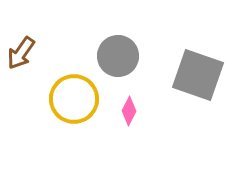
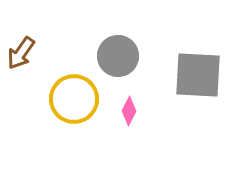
gray square: rotated 16 degrees counterclockwise
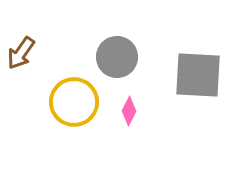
gray circle: moved 1 px left, 1 px down
yellow circle: moved 3 px down
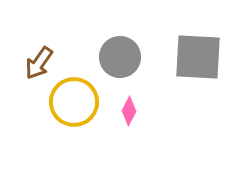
brown arrow: moved 18 px right, 10 px down
gray circle: moved 3 px right
gray square: moved 18 px up
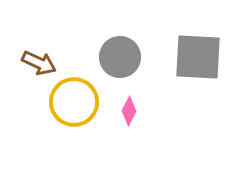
brown arrow: rotated 100 degrees counterclockwise
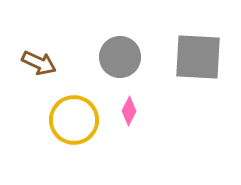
yellow circle: moved 18 px down
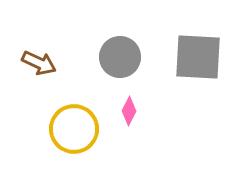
yellow circle: moved 9 px down
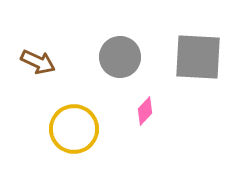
brown arrow: moved 1 px left, 1 px up
pink diamond: moved 16 px right; rotated 16 degrees clockwise
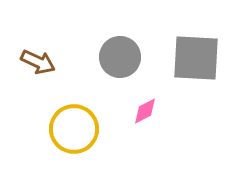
gray square: moved 2 px left, 1 px down
pink diamond: rotated 20 degrees clockwise
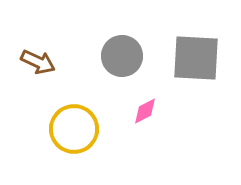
gray circle: moved 2 px right, 1 px up
